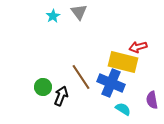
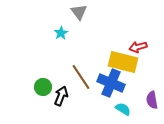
cyan star: moved 8 px right, 17 px down
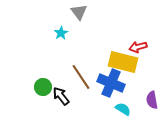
black arrow: rotated 60 degrees counterclockwise
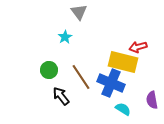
cyan star: moved 4 px right, 4 px down
green circle: moved 6 px right, 17 px up
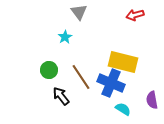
red arrow: moved 3 px left, 32 px up
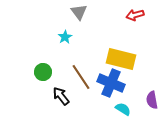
yellow rectangle: moved 2 px left, 3 px up
green circle: moved 6 px left, 2 px down
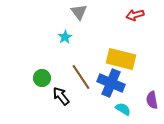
green circle: moved 1 px left, 6 px down
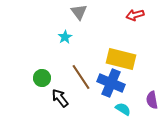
black arrow: moved 1 px left, 2 px down
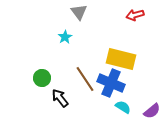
brown line: moved 4 px right, 2 px down
purple semicircle: moved 11 px down; rotated 120 degrees counterclockwise
cyan semicircle: moved 2 px up
